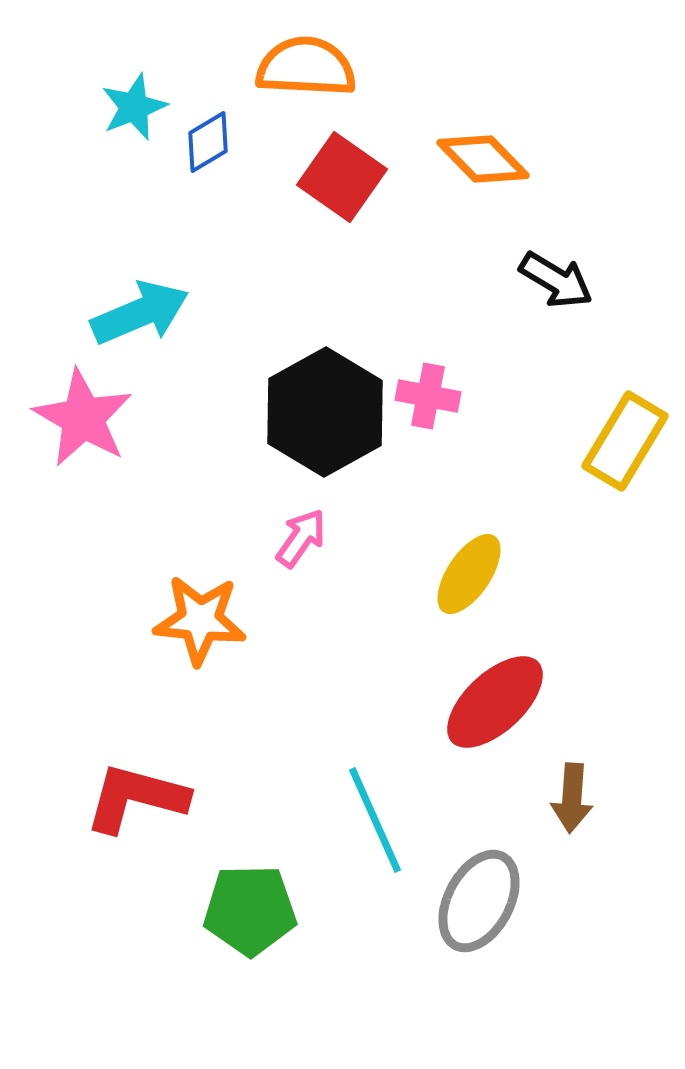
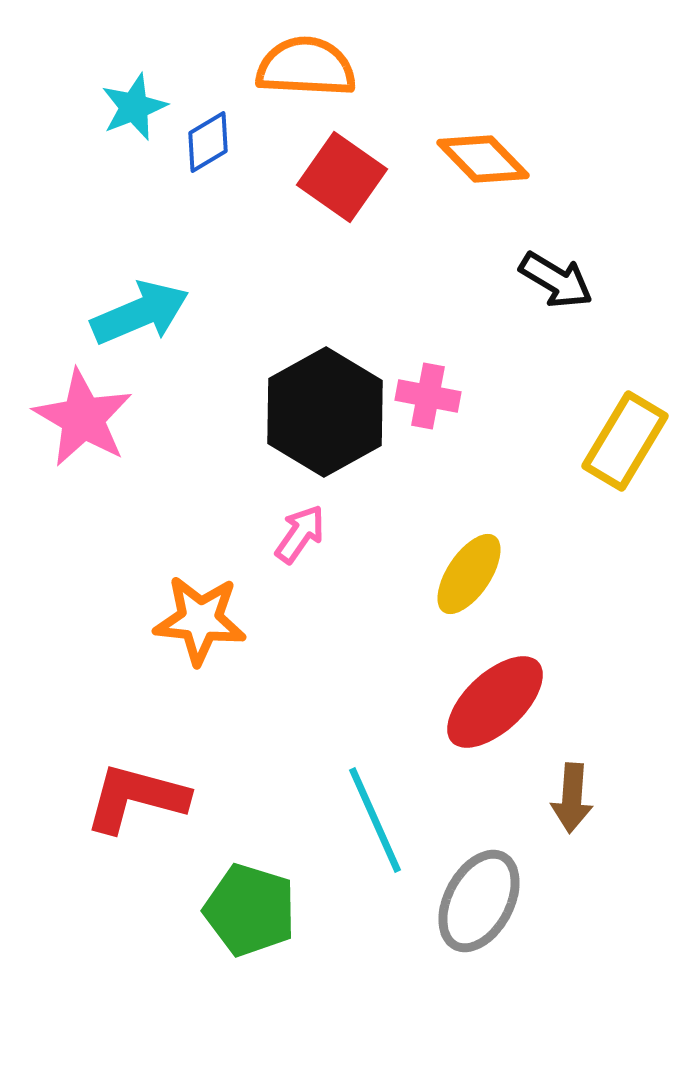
pink arrow: moved 1 px left, 4 px up
green pentagon: rotated 18 degrees clockwise
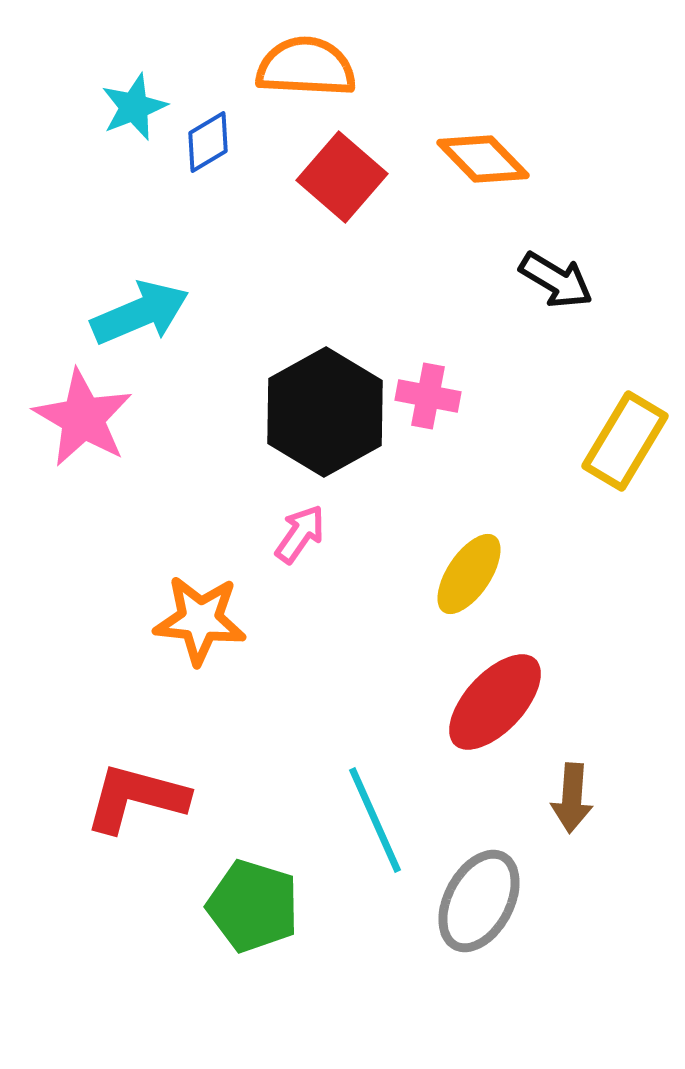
red square: rotated 6 degrees clockwise
red ellipse: rotated 4 degrees counterclockwise
green pentagon: moved 3 px right, 4 px up
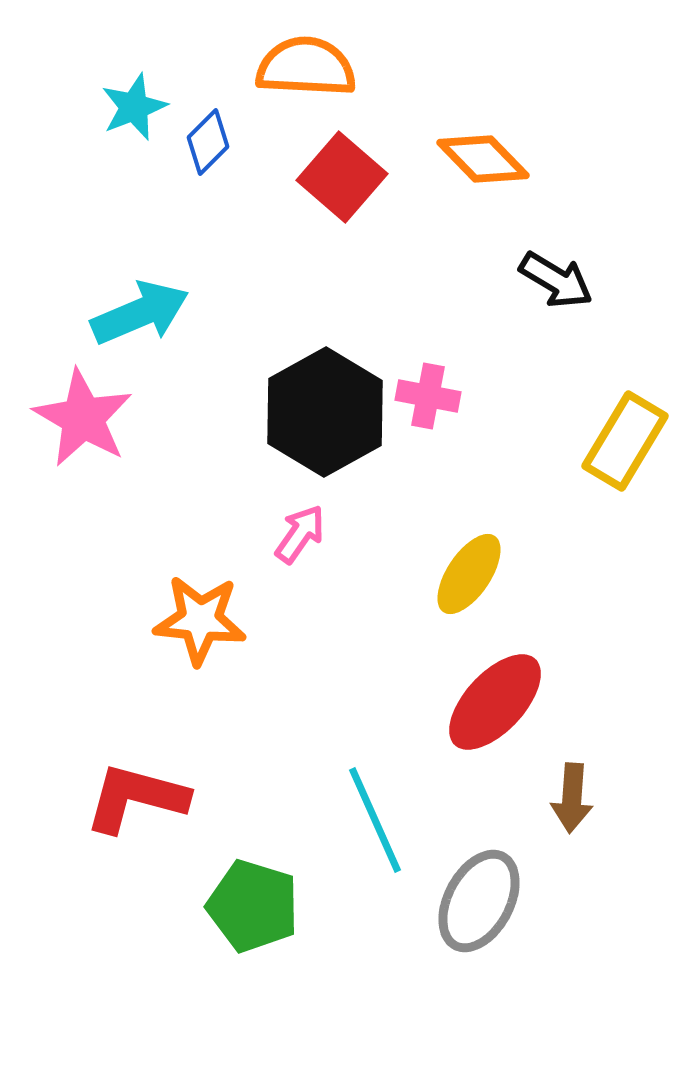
blue diamond: rotated 14 degrees counterclockwise
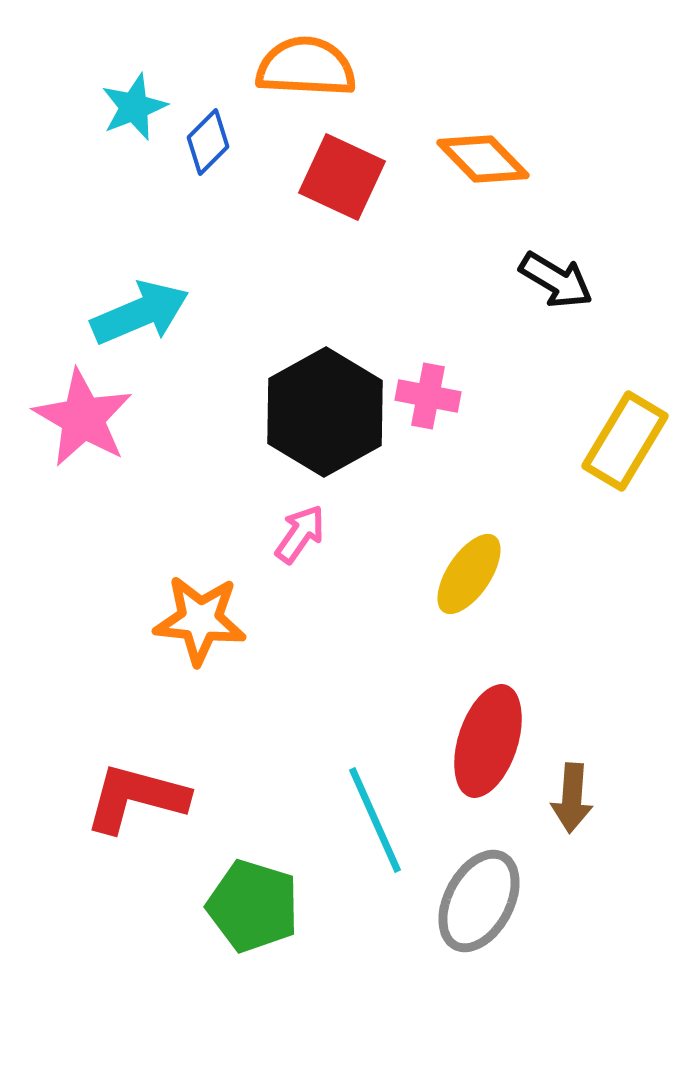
red square: rotated 16 degrees counterclockwise
red ellipse: moved 7 px left, 39 px down; rotated 25 degrees counterclockwise
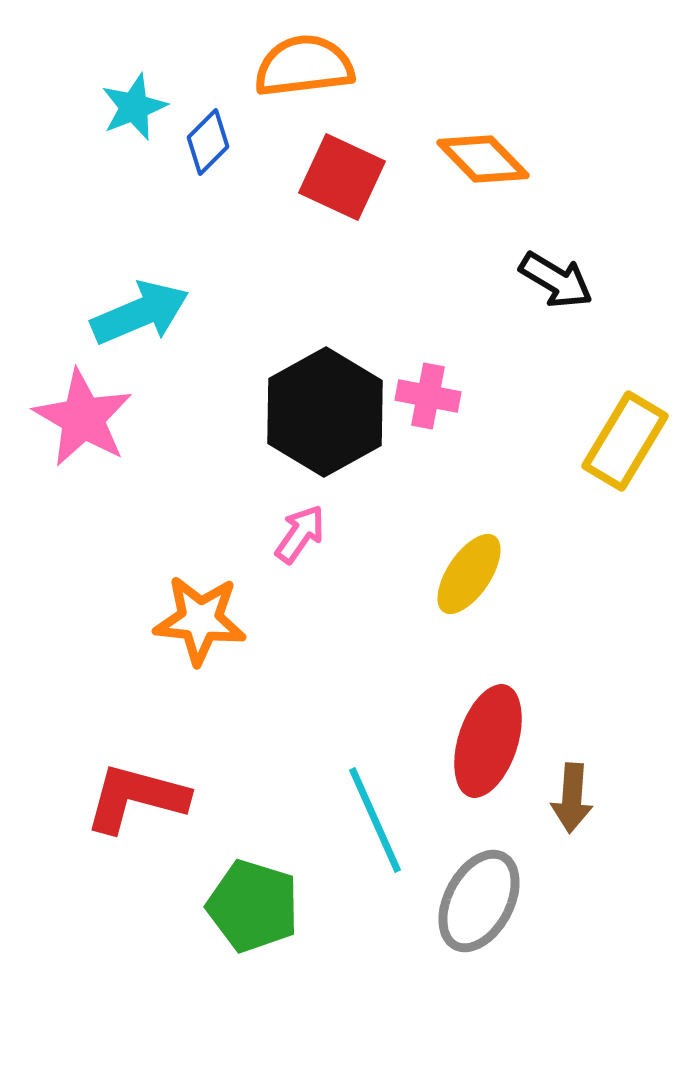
orange semicircle: moved 2 px left, 1 px up; rotated 10 degrees counterclockwise
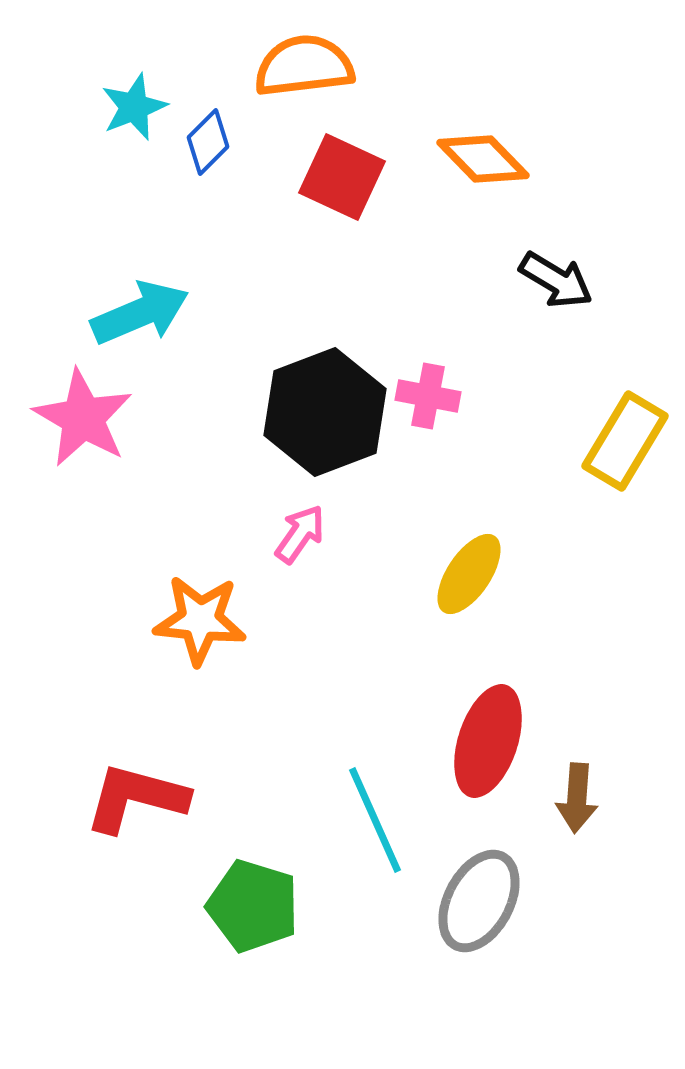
black hexagon: rotated 8 degrees clockwise
brown arrow: moved 5 px right
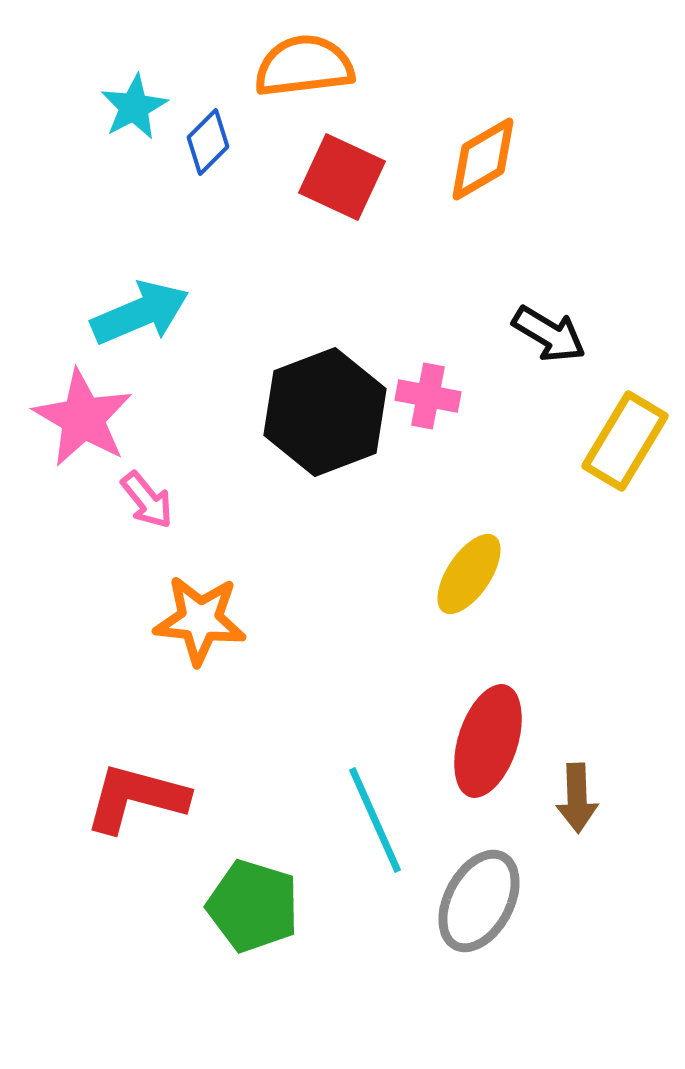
cyan star: rotated 6 degrees counterclockwise
orange diamond: rotated 76 degrees counterclockwise
black arrow: moved 7 px left, 54 px down
pink arrow: moved 153 px left, 34 px up; rotated 106 degrees clockwise
brown arrow: rotated 6 degrees counterclockwise
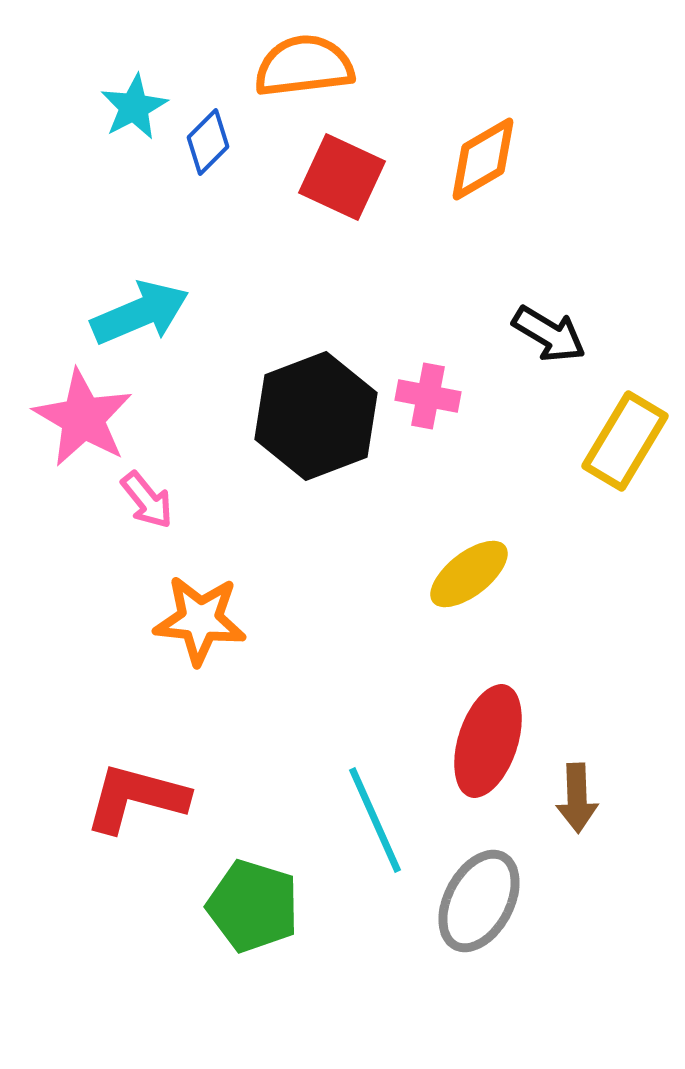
black hexagon: moved 9 px left, 4 px down
yellow ellipse: rotated 18 degrees clockwise
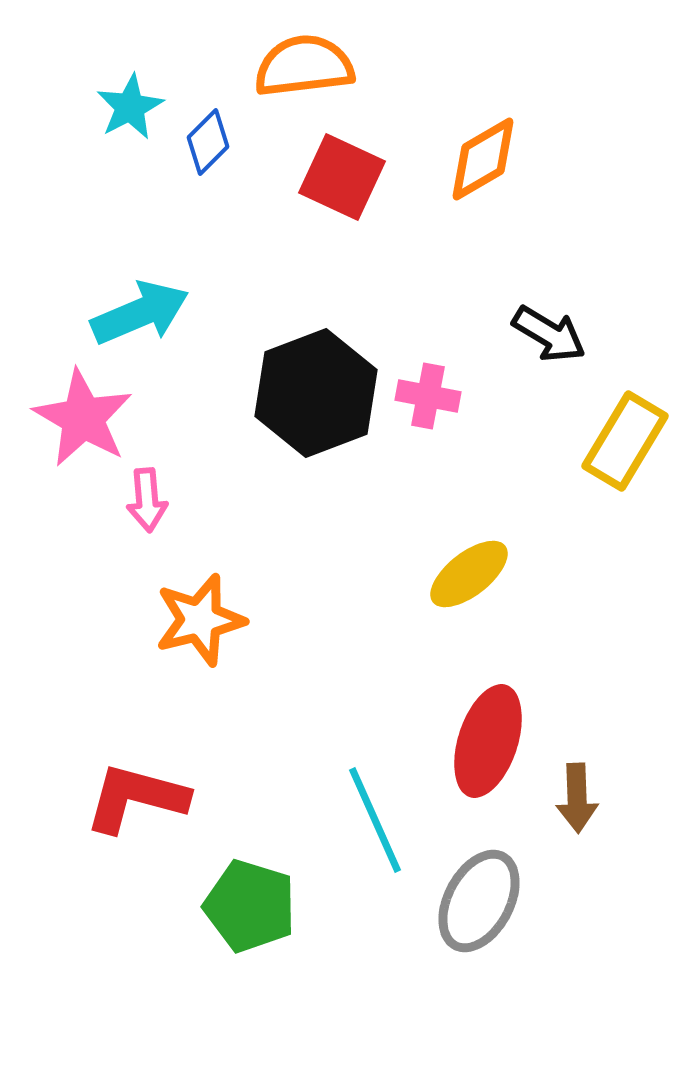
cyan star: moved 4 px left
black hexagon: moved 23 px up
pink arrow: rotated 34 degrees clockwise
orange star: rotated 20 degrees counterclockwise
green pentagon: moved 3 px left
